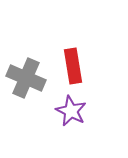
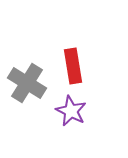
gray cross: moved 1 px right, 5 px down; rotated 9 degrees clockwise
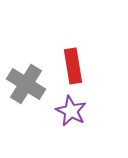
gray cross: moved 1 px left, 1 px down
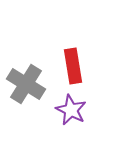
purple star: moved 1 px up
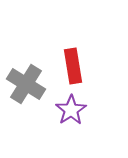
purple star: rotated 12 degrees clockwise
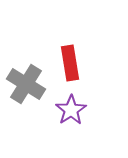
red rectangle: moved 3 px left, 3 px up
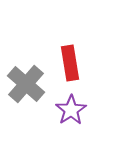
gray cross: rotated 9 degrees clockwise
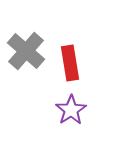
gray cross: moved 33 px up
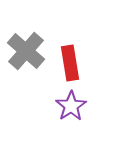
purple star: moved 4 px up
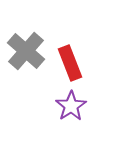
red rectangle: rotated 12 degrees counterclockwise
